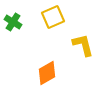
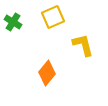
orange diamond: rotated 20 degrees counterclockwise
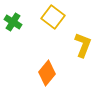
yellow square: rotated 30 degrees counterclockwise
yellow L-shape: rotated 35 degrees clockwise
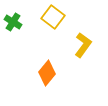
yellow L-shape: rotated 15 degrees clockwise
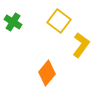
yellow square: moved 6 px right, 4 px down
yellow L-shape: moved 2 px left
